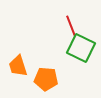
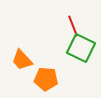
red line: moved 2 px right
orange trapezoid: moved 4 px right, 6 px up; rotated 25 degrees counterclockwise
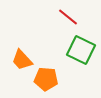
red line: moved 5 px left, 9 px up; rotated 30 degrees counterclockwise
green square: moved 2 px down
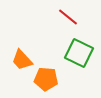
green square: moved 2 px left, 3 px down
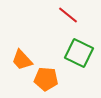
red line: moved 2 px up
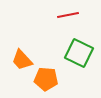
red line: rotated 50 degrees counterclockwise
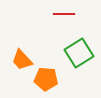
red line: moved 4 px left, 1 px up; rotated 10 degrees clockwise
green square: rotated 32 degrees clockwise
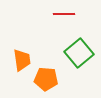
green square: rotated 8 degrees counterclockwise
orange trapezoid: rotated 145 degrees counterclockwise
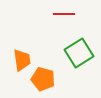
green square: rotated 8 degrees clockwise
orange pentagon: moved 3 px left; rotated 10 degrees clockwise
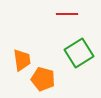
red line: moved 3 px right
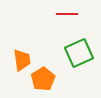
green square: rotated 8 degrees clockwise
orange pentagon: rotated 25 degrees clockwise
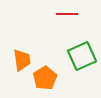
green square: moved 3 px right, 3 px down
orange pentagon: moved 2 px right, 1 px up
